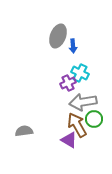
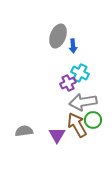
green circle: moved 1 px left, 1 px down
purple triangle: moved 12 px left, 5 px up; rotated 30 degrees clockwise
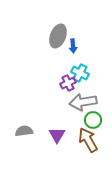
brown arrow: moved 11 px right, 15 px down
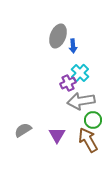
cyan cross: rotated 18 degrees clockwise
gray arrow: moved 2 px left, 1 px up
gray semicircle: moved 1 px left, 1 px up; rotated 24 degrees counterclockwise
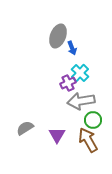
blue arrow: moved 1 px left, 2 px down; rotated 16 degrees counterclockwise
gray semicircle: moved 2 px right, 2 px up
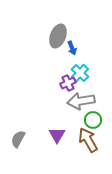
gray semicircle: moved 7 px left, 11 px down; rotated 30 degrees counterclockwise
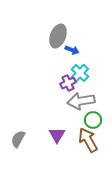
blue arrow: moved 2 px down; rotated 48 degrees counterclockwise
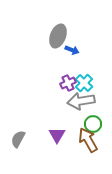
cyan cross: moved 4 px right, 10 px down
green circle: moved 4 px down
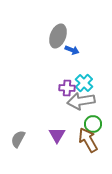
purple cross: moved 1 px left, 5 px down; rotated 28 degrees clockwise
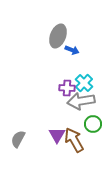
brown arrow: moved 14 px left
